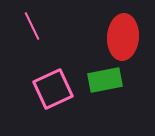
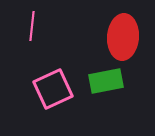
pink line: rotated 32 degrees clockwise
green rectangle: moved 1 px right, 1 px down
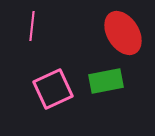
red ellipse: moved 4 px up; rotated 36 degrees counterclockwise
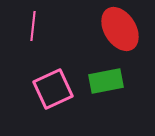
pink line: moved 1 px right
red ellipse: moved 3 px left, 4 px up
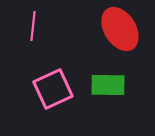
green rectangle: moved 2 px right, 4 px down; rotated 12 degrees clockwise
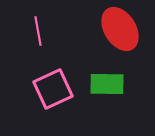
pink line: moved 5 px right, 5 px down; rotated 16 degrees counterclockwise
green rectangle: moved 1 px left, 1 px up
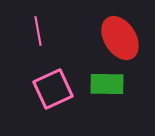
red ellipse: moved 9 px down
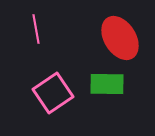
pink line: moved 2 px left, 2 px up
pink square: moved 4 px down; rotated 9 degrees counterclockwise
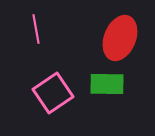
red ellipse: rotated 54 degrees clockwise
